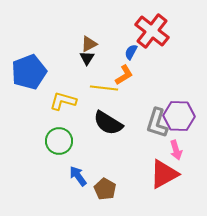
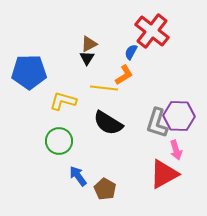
blue pentagon: rotated 20 degrees clockwise
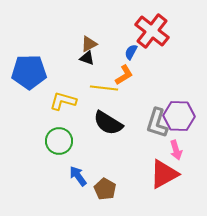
black triangle: rotated 42 degrees counterclockwise
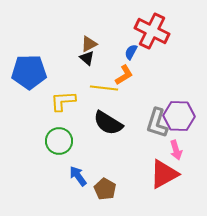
red cross: rotated 12 degrees counterclockwise
black triangle: rotated 21 degrees clockwise
yellow L-shape: rotated 20 degrees counterclockwise
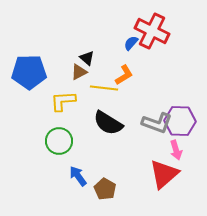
brown triangle: moved 10 px left, 28 px down
blue semicircle: moved 9 px up; rotated 14 degrees clockwise
purple hexagon: moved 1 px right, 5 px down
gray L-shape: rotated 88 degrees counterclockwise
red triangle: rotated 12 degrees counterclockwise
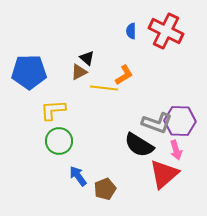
red cross: moved 14 px right
blue semicircle: moved 12 px up; rotated 42 degrees counterclockwise
yellow L-shape: moved 10 px left, 9 px down
black semicircle: moved 31 px right, 22 px down
brown pentagon: rotated 20 degrees clockwise
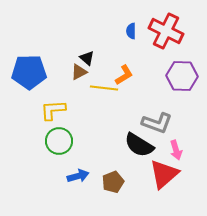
purple hexagon: moved 2 px right, 45 px up
blue arrow: rotated 110 degrees clockwise
brown pentagon: moved 8 px right, 7 px up
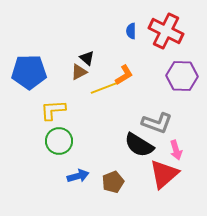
yellow line: rotated 28 degrees counterclockwise
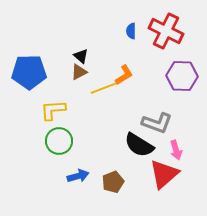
black triangle: moved 6 px left, 2 px up
